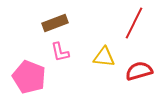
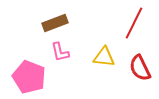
red semicircle: moved 1 px right, 3 px up; rotated 100 degrees counterclockwise
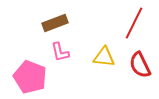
red semicircle: moved 3 px up
pink pentagon: moved 1 px right
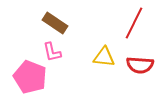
brown rectangle: rotated 55 degrees clockwise
pink L-shape: moved 8 px left
red semicircle: rotated 60 degrees counterclockwise
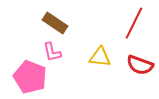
yellow triangle: moved 4 px left
red semicircle: rotated 16 degrees clockwise
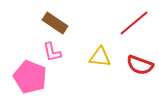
red line: rotated 24 degrees clockwise
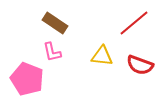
yellow triangle: moved 2 px right, 1 px up
pink pentagon: moved 3 px left, 2 px down
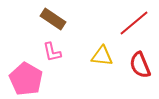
brown rectangle: moved 2 px left, 4 px up
red semicircle: rotated 48 degrees clockwise
pink pentagon: moved 1 px left; rotated 8 degrees clockwise
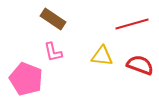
red line: moved 2 px left, 1 px down; rotated 24 degrees clockwise
pink L-shape: moved 1 px right
red semicircle: rotated 132 degrees clockwise
pink pentagon: rotated 8 degrees counterclockwise
